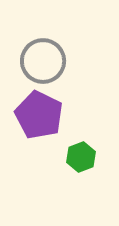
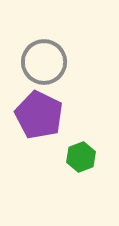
gray circle: moved 1 px right, 1 px down
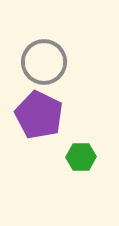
green hexagon: rotated 20 degrees clockwise
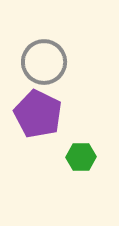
purple pentagon: moved 1 px left, 1 px up
